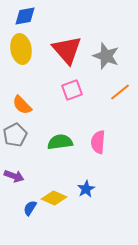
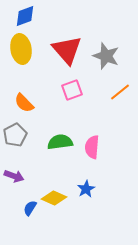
blue diamond: rotated 10 degrees counterclockwise
orange semicircle: moved 2 px right, 2 px up
pink semicircle: moved 6 px left, 5 px down
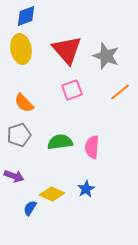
blue diamond: moved 1 px right
gray pentagon: moved 4 px right; rotated 10 degrees clockwise
yellow diamond: moved 2 px left, 4 px up
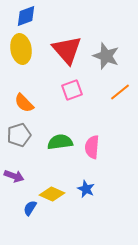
blue star: rotated 18 degrees counterclockwise
